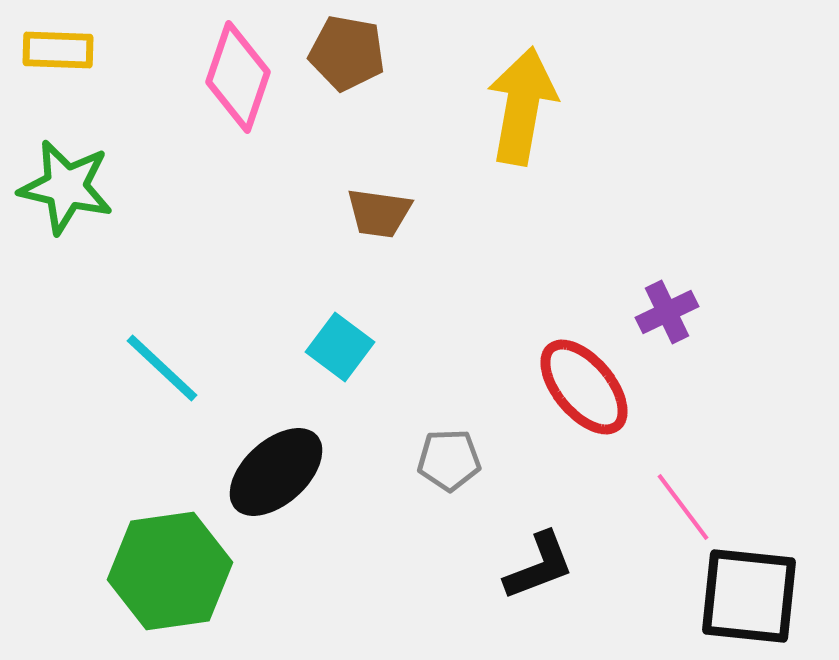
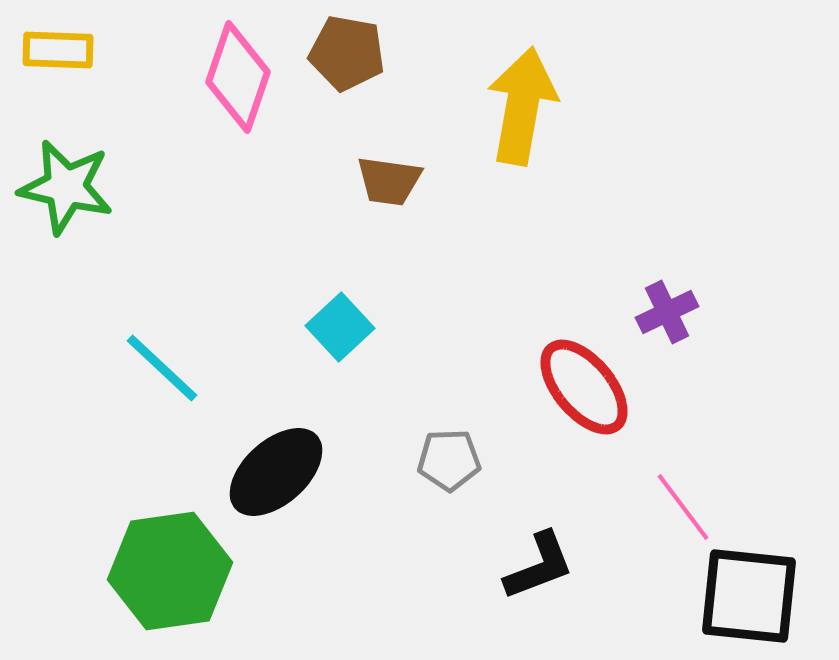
brown trapezoid: moved 10 px right, 32 px up
cyan square: moved 20 px up; rotated 10 degrees clockwise
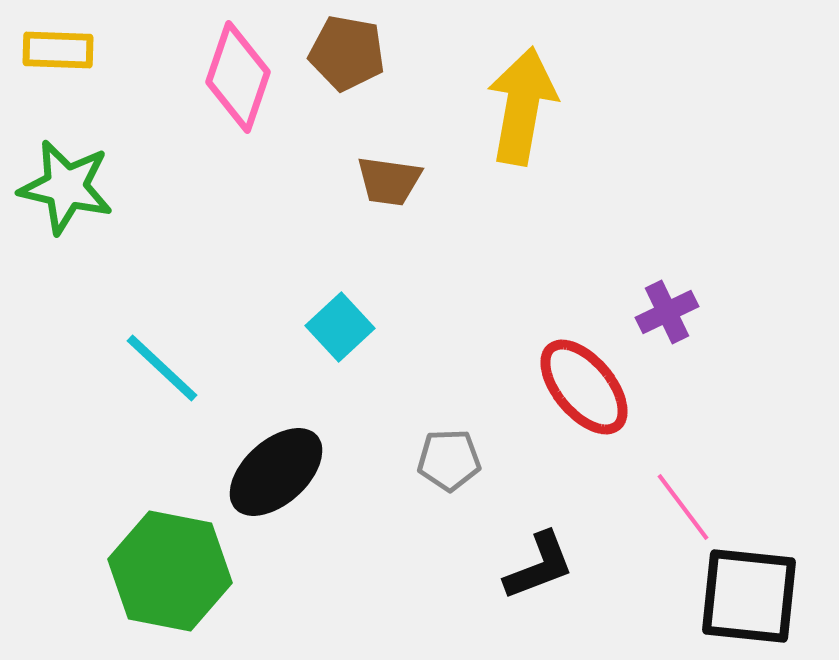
green hexagon: rotated 19 degrees clockwise
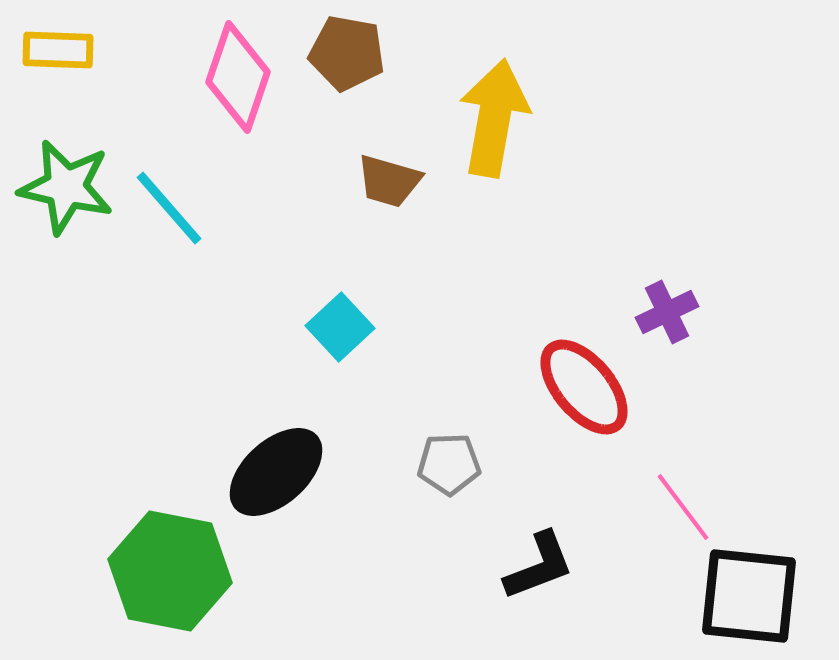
yellow arrow: moved 28 px left, 12 px down
brown trapezoid: rotated 8 degrees clockwise
cyan line: moved 7 px right, 160 px up; rotated 6 degrees clockwise
gray pentagon: moved 4 px down
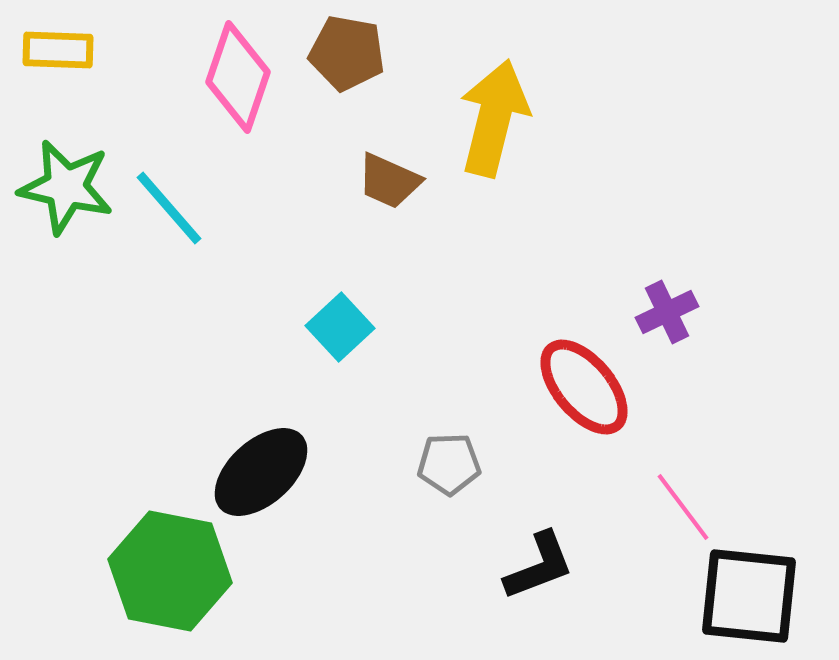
yellow arrow: rotated 4 degrees clockwise
brown trapezoid: rotated 8 degrees clockwise
black ellipse: moved 15 px left
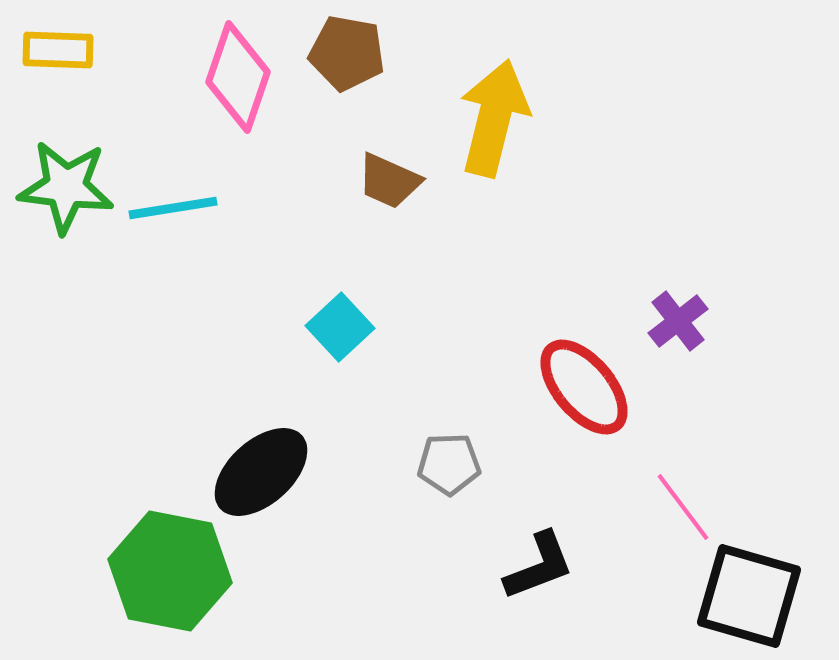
green star: rotated 6 degrees counterclockwise
cyan line: moved 4 px right; rotated 58 degrees counterclockwise
purple cross: moved 11 px right, 9 px down; rotated 12 degrees counterclockwise
black square: rotated 10 degrees clockwise
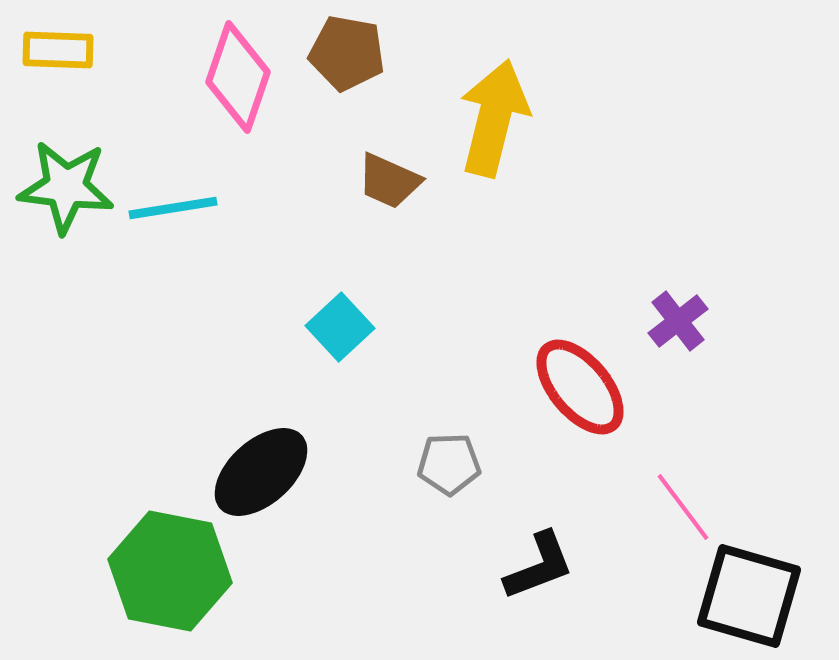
red ellipse: moved 4 px left
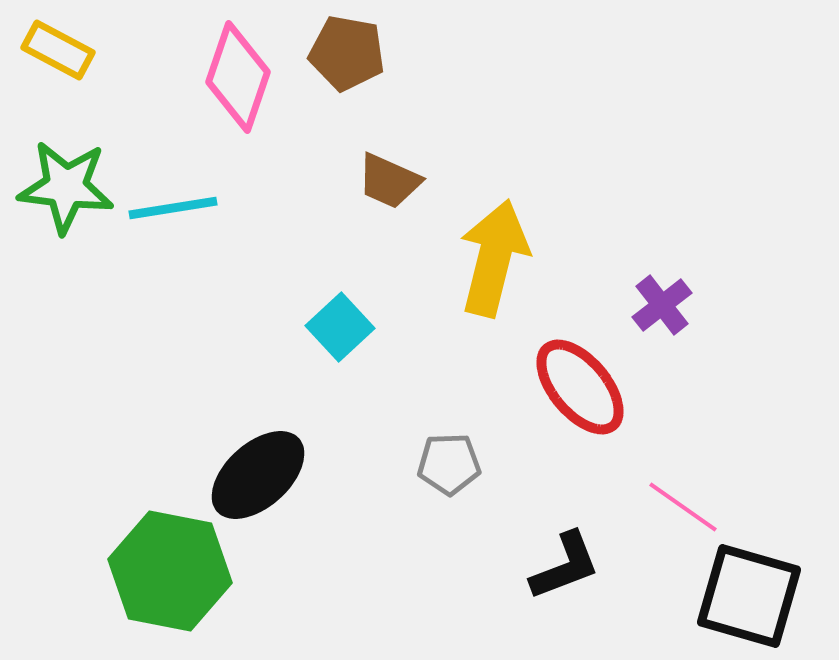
yellow rectangle: rotated 26 degrees clockwise
yellow arrow: moved 140 px down
purple cross: moved 16 px left, 16 px up
black ellipse: moved 3 px left, 3 px down
pink line: rotated 18 degrees counterclockwise
black L-shape: moved 26 px right
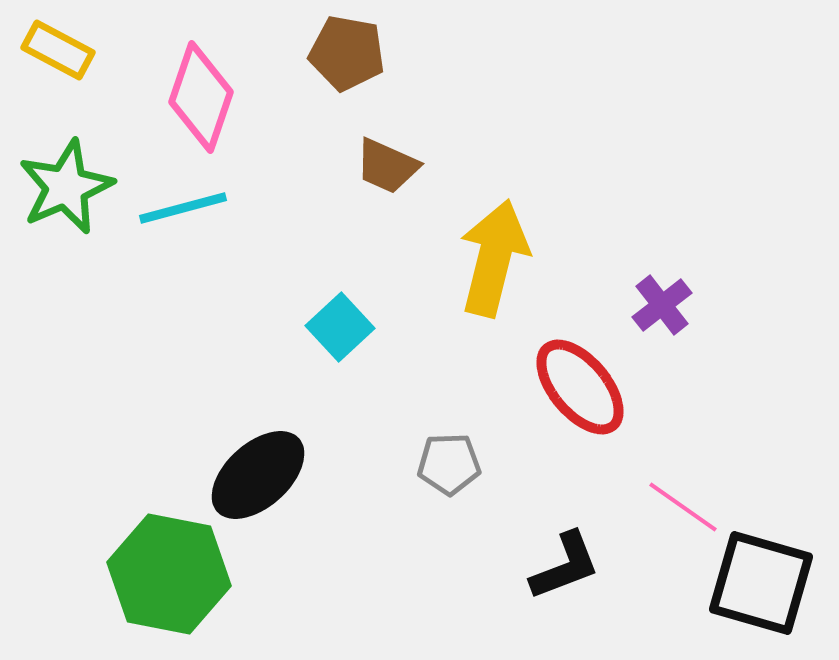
pink diamond: moved 37 px left, 20 px down
brown trapezoid: moved 2 px left, 15 px up
green star: rotated 30 degrees counterclockwise
cyan line: moved 10 px right; rotated 6 degrees counterclockwise
green hexagon: moved 1 px left, 3 px down
black square: moved 12 px right, 13 px up
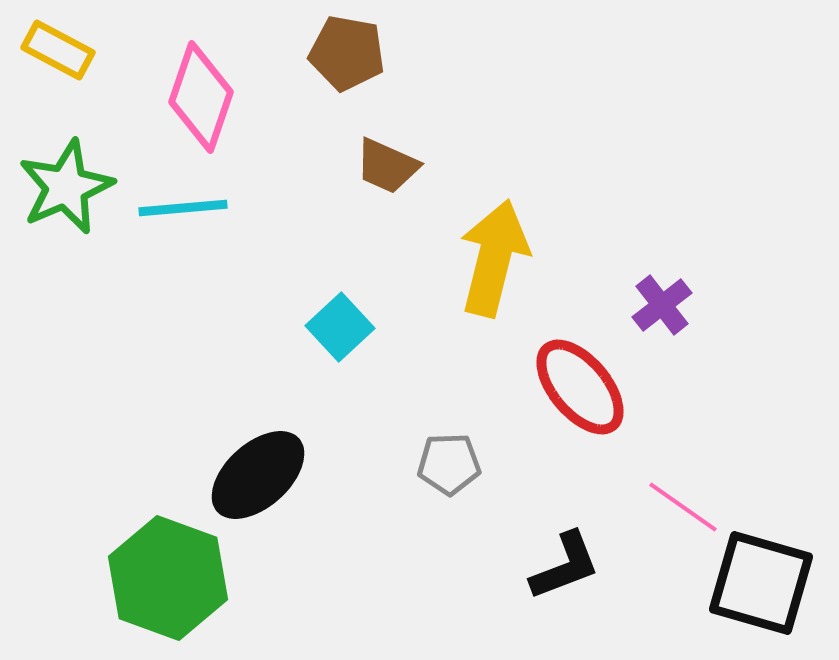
cyan line: rotated 10 degrees clockwise
green hexagon: moved 1 px left, 4 px down; rotated 9 degrees clockwise
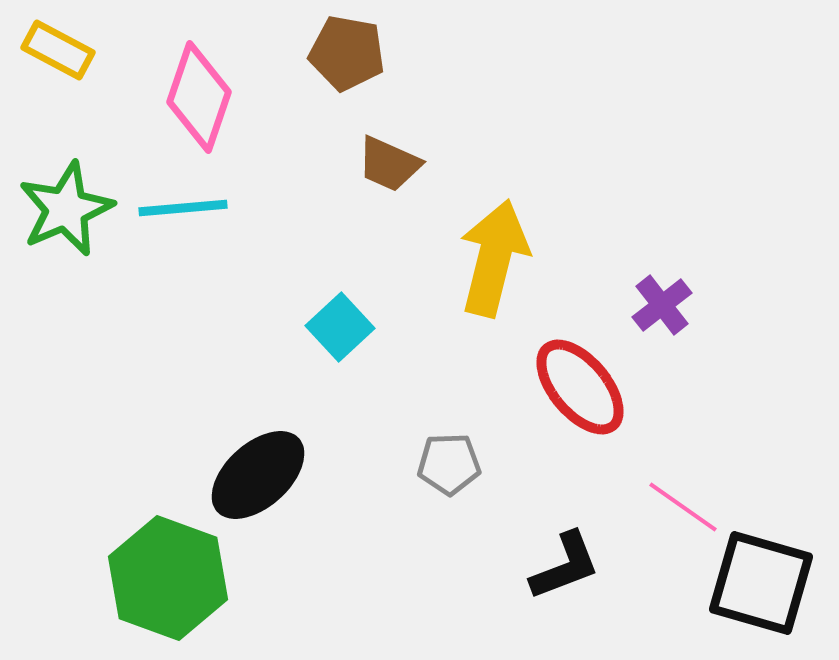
pink diamond: moved 2 px left
brown trapezoid: moved 2 px right, 2 px up
green star: moved 22 px down
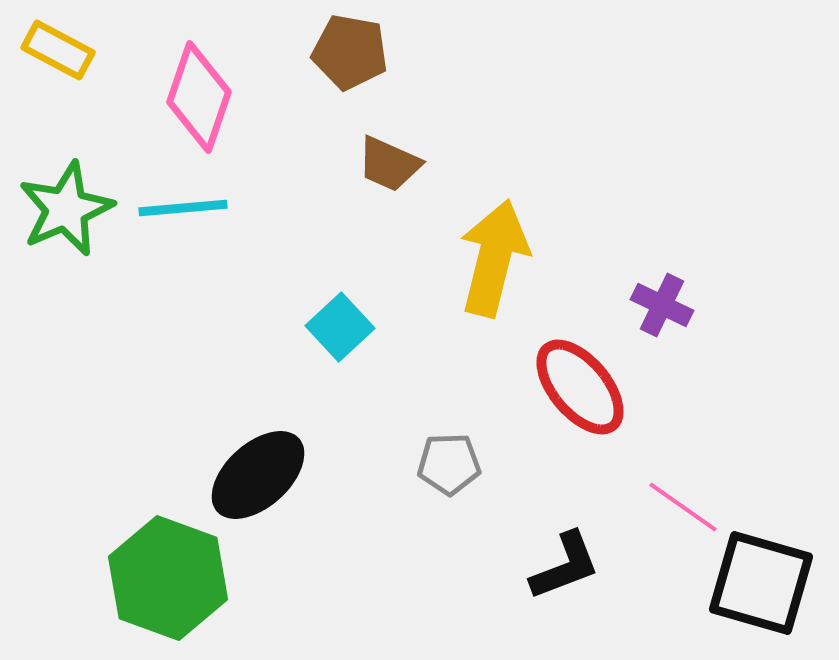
brown pentagon: moved 3 px right, 1 px up
purple cross: rotated 26 degrees counterclockwise
